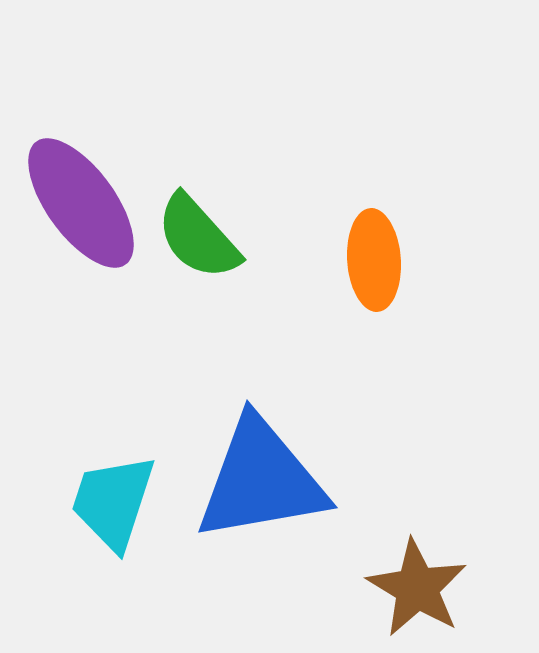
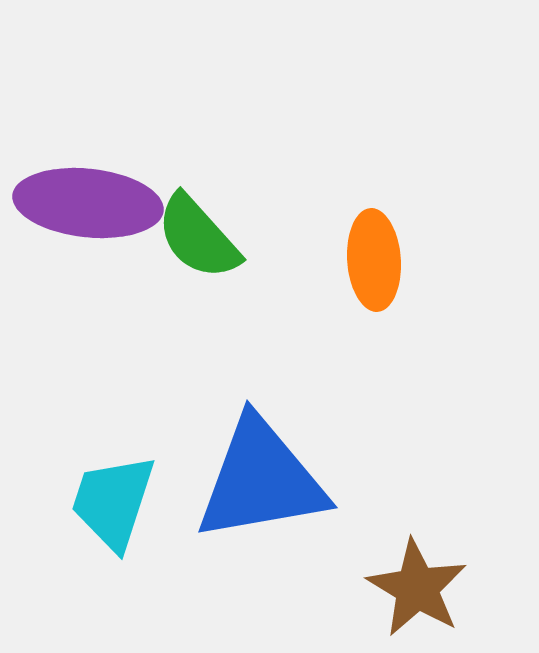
purple ellipse: moved 7 px right; rotated 48 degrees counterclockwise
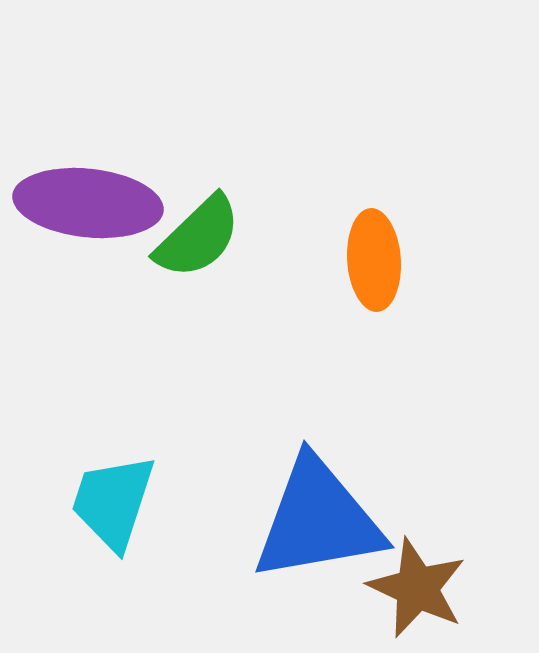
green semicircle: rotated 92 degrees counterclockwise
blue triangle: moved 57 px right, 40 px down
brown star: rotated 6 degrees counterclockwise
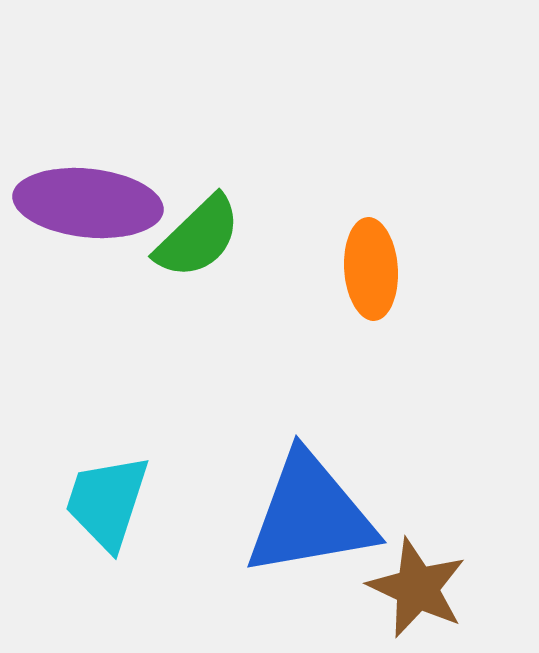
orange ellipse: moved 3 px left, 9 px down
cyan trapezoid: moved 6 px left
blue triangle: moved 8 px left, 5 px up
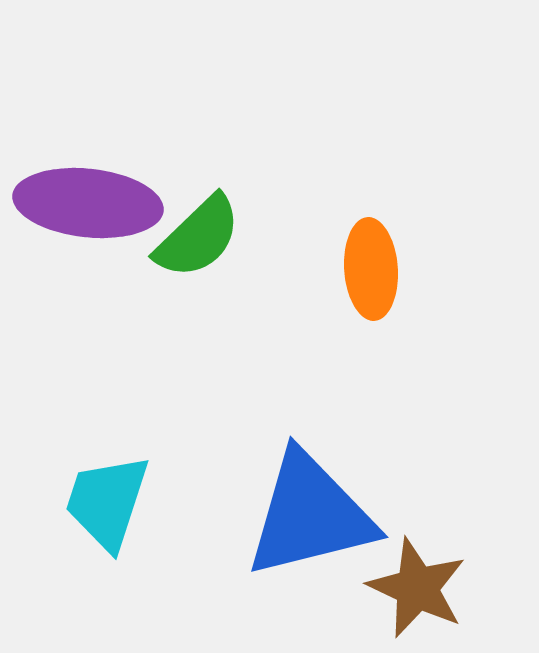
blue triangle: rotated 4 degrees counterclockwise
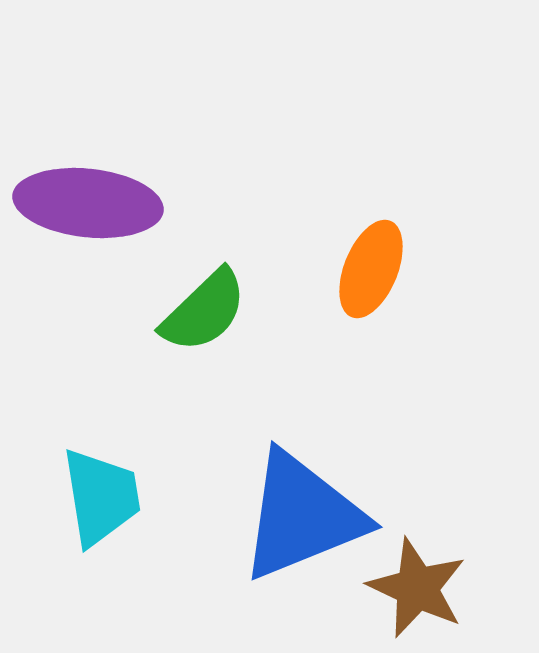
green semicircle: moved 6 px right, 74 px down
orange ellipse: rotated 26 degrees clockwise
cyan trapezoid: moved 6 px left, 5 px up; rotated 153 degrees clockwise
blue triangle: moved 8 px left, 1 px down; rotated 8 degrees counterclockwise
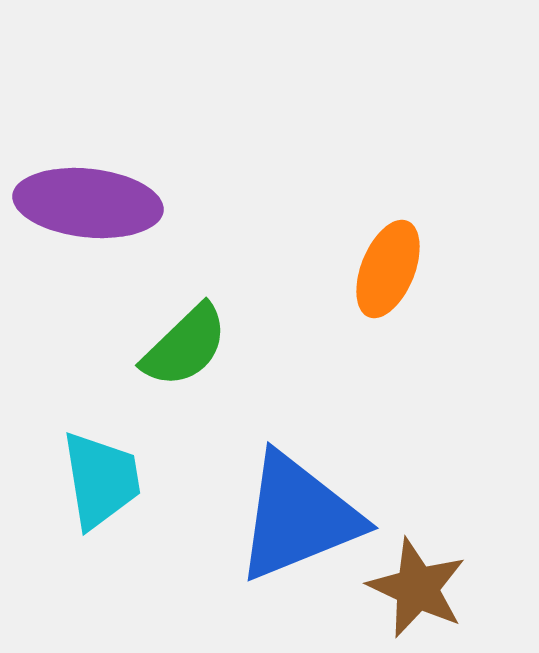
orange ellipse: moved 17 px right
green semicircle: moved 19 px left, 35 px down
cyan trapezoid: moved 17 px up
blue triangle: moved 4 px left, 1 px down
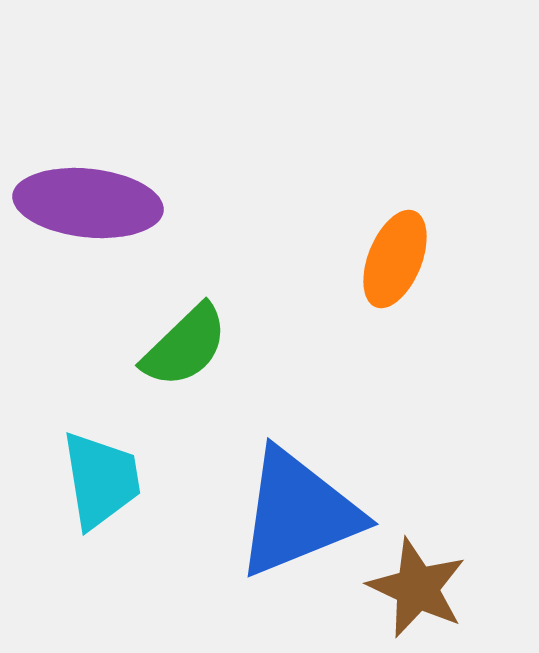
orange ellipse: moved 7 px right, 10 px up
blue triangle: moved 4 px up
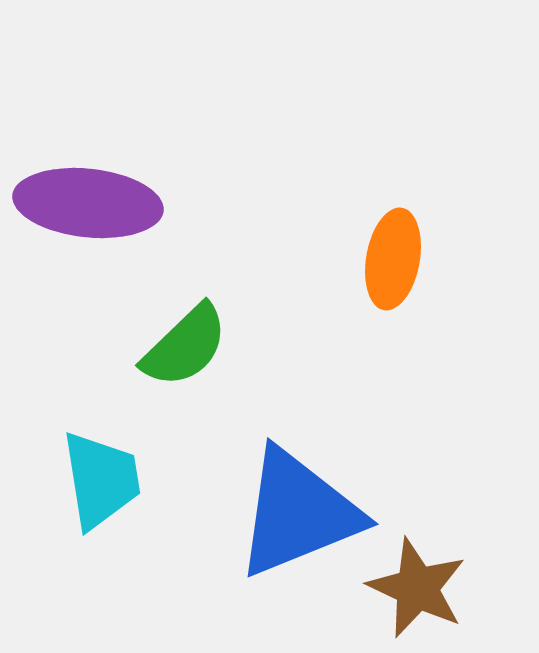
orange ellipse: moved 2 px left; rotated 12 degrees counterclockwise
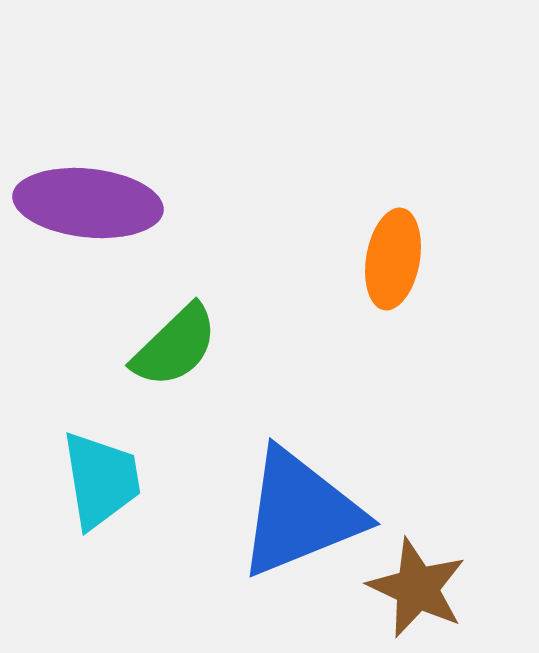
green semicircle: moved 10 px left
blue triangle: moved 2 px right
